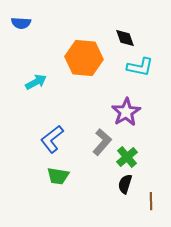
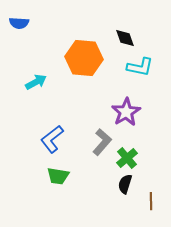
blue semicircle: moved 2 px left
green cross: moved 1 px down
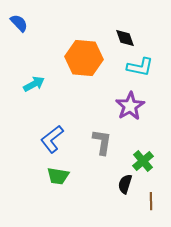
blue semicircle: rotated 138 degrees counterclockwise
cyan arrow: moved 2 px left, 2 px down
purple star: moved 4 px right, 6 px up
gray L-shape: rotated 32 degrees counterclockwise
green cross: moved 16 px right, 3 px down
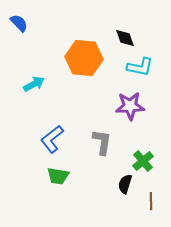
purple star: rotated 28 degrees clockwise
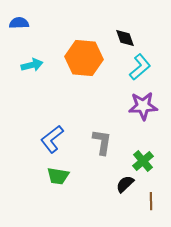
blue semicircle: rotated 48 degrees counterclockwise
cyan L-shape: rotated 52 degrees counterclockwise
cyan arrow: moved 2 px left, 19 px up; rotated 15 degrees clockwise
purple star: moved 13 px right
black semicircle: rotated 30 degrees clockwise
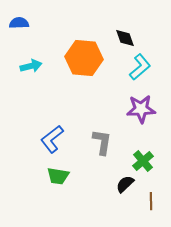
cyan arrow: moved 1 px left, 1 px down
purple star: moved 2 px left, 3 px down
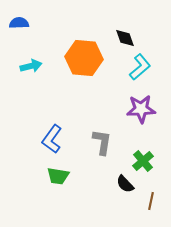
blue L-shape: rotated 16 degrees counterclockwise
black semicircle: rotated 90 degrees counterclockwise
brown line: rotated 12 degrees clockwise
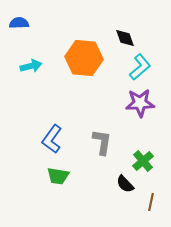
purple star: moved 1 px left, 6 px up
brown line: moved 1 px down
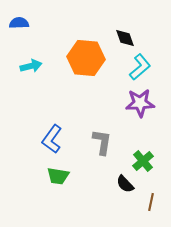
orange hexagon: moved 2 px right
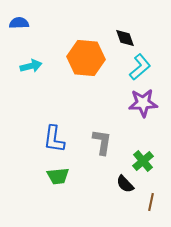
purple star: moved 3 px right
blue L-shape: moved 2 px right; rotated 28 degrees counterclockwise
green trapezoid: rotated 15 degrees counterclockwise
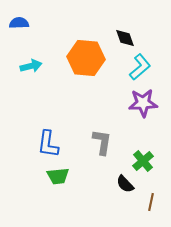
blue L-shape: moved 6 px left, 5 px down
